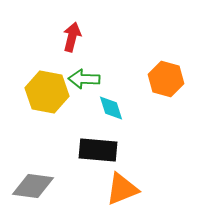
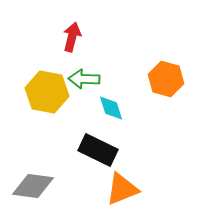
black rectangle: rotated 21 degrees clockwise
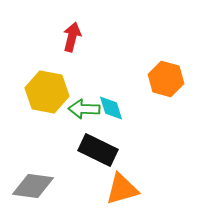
green arrow: moved 30 px down
orange triangle: rotated 6 degrees clockwise
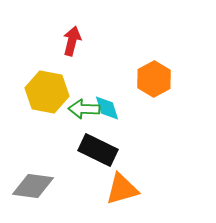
red arrow: moved 4 px down
orange hexagon: moved 12 px left; rotated 16 degrees clockwise
cyan diamond: moved 4 px left
